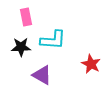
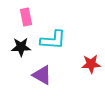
red star: rotated 30 degrees counterclockwise
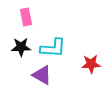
cyan L-shape: moved 8 px down
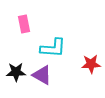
pink rectangle: moved 2 px left, 7 px down
black star: moved 5 px left, 25 px down
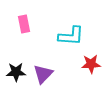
cyan L-shape: moved 18 px right, 12 px up
purple triangle: moved 1 px right, 1 px up; rotated 45 degrees clockwise
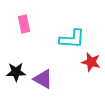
cyan L-shape: moved 1 px right, 3 px down
red star: moved 2 px up; rotated 18 degrees clockwise
purple triangle: moved 5 px down; rotated 45 degrees counterclockwise
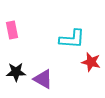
pink rectangle: moved 12 px left, 6 px down
